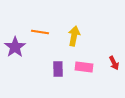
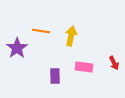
orange line: moved 1 px right, 1 px up
yellow arrow: moved 3 px left
purple star: moved 2 px right, 1 px down
purple rectangle: moved 3 px left, 7 px down
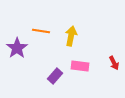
pink rectangle: moved 4 px left, 1 px up
purple rectangle: rotated 42 degrees clockwise
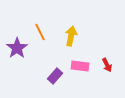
orange line: moved 1 px left, 1 px down; rotated 54 degrees clockwise
red arrow: moved 7 px left, 2 px down
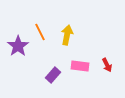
yellow arrow: moved 4 px left, 1 px up
purple star: moved 1 px right, 2 px up
purple rectangle: moved 2 px left, 1 px up
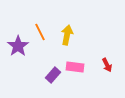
pink rectangle: moved 5 px left, 1 px down
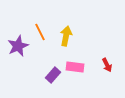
yellow arrow: moved 1 px left, 1 px down
purple star: rotated 10 degrees clockwise
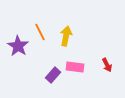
purple star: rotated 15 degrees counterclockwise
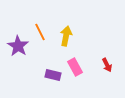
pink rectangle: rotated 54 degrees clockwise
purple rectangle: rotated 63 degrees clockwise
